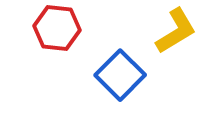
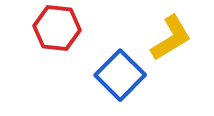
yellow L-shape: moved 5 px left, 7 px down
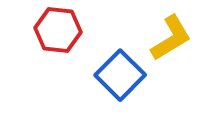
red hexagon: moved 1 px right, 2 px down
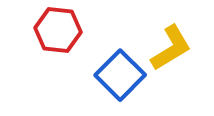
yellow L-shape: moved 10 px down
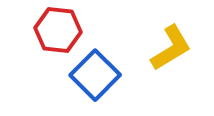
blue square: moved 25 px left
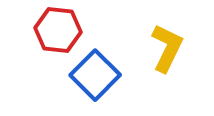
yellow L-shape: moved 4 px left; rotated 33 degrees counterclockwise
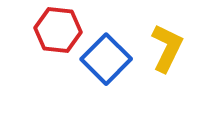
blue square: moved 11 px right, 16 px up
